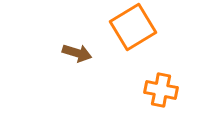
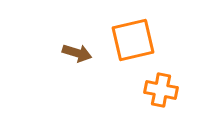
orange square: moved 13 px down; rotated 18 degrees clockwise
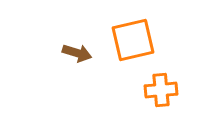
orange cross: rotated 16 degrees counterclockwise
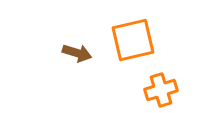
orange cross: rotated 12 degrees counterclockwise
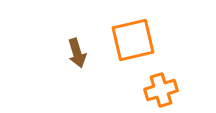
brown arrow: rotated 56 degrees clockwise
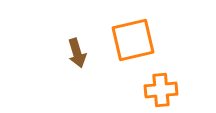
orange cross: rotated 12 degrees clockwise
